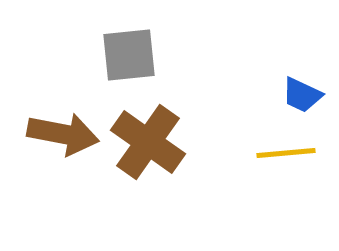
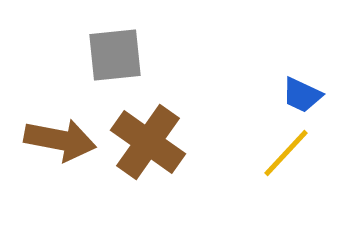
gray square: moved 14 px left
brown arrow: moved 3 px left, 6 px down
yellow line: rotated 42 degrees counterclockwise
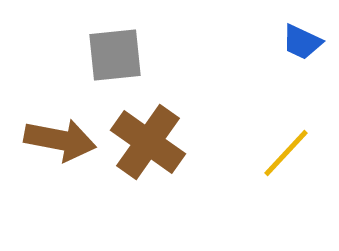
blue trapezoid: moved 53 px up
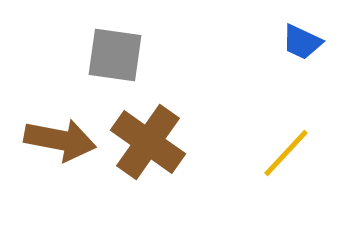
gray square: rotated 14 degrees clockwise
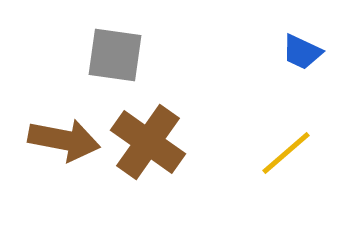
blue trapezoid: moved 10 px down
brown arrow: moved 4 px right
yellow line: rotated 6 degrees clockwise
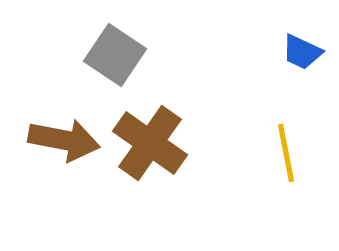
gray square: rotated 26 degrees clockwise
brown cross: moved 2 px right, 1 px down
yellow line: rotated 60 degrees counterclockwise
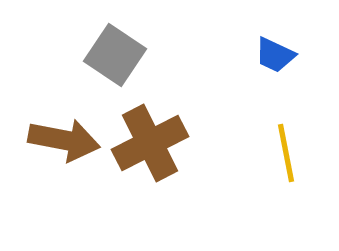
blue trapezoid: moved 27 px left, 3 px down
brown cross: rotated 28 degrees clockwise
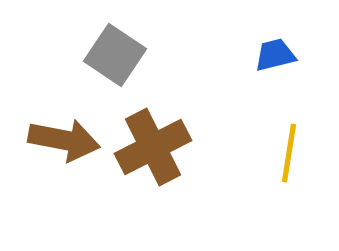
blue trapezoid: rotated 141 degrees clockwise
brown cross: moved 3 px right, 4 px down
yellow line: moved 3 px right; rotated 20 degrees clockwise
